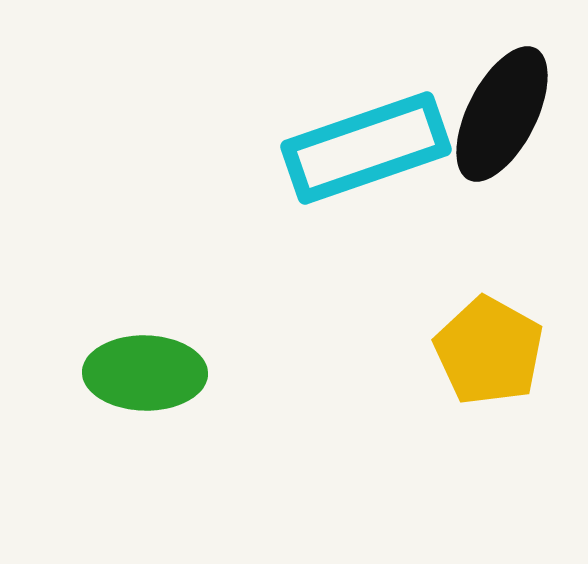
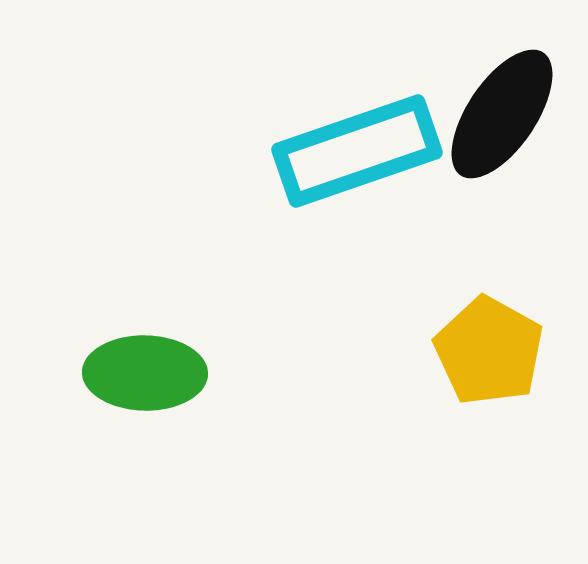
black ellipse: rotated 7 degrees clockwise
cyan rectangle: moved 9 px left, 3 px down
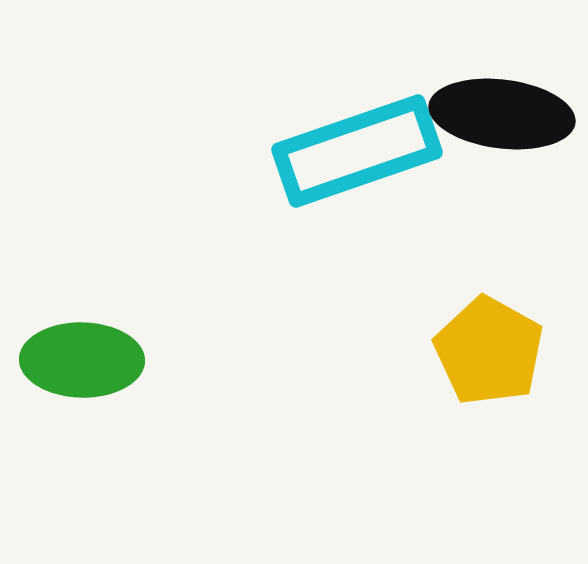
black ellipse: rotated 63 degrees clockwise
green ellipse: moved 63 px left, 13 px up
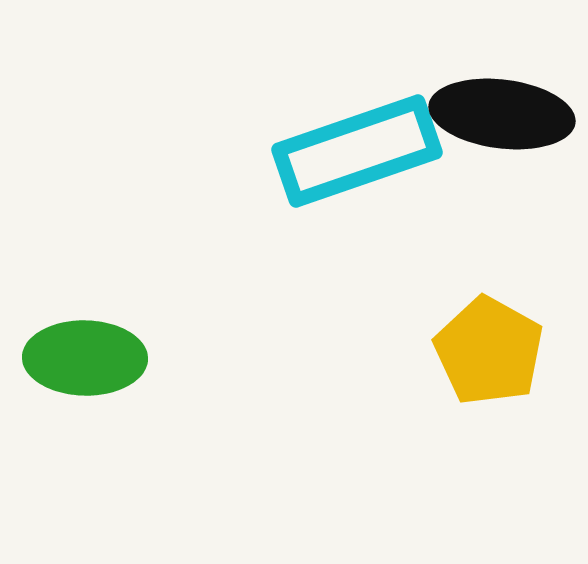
green ellipse: moved 3 px right, 2 px up
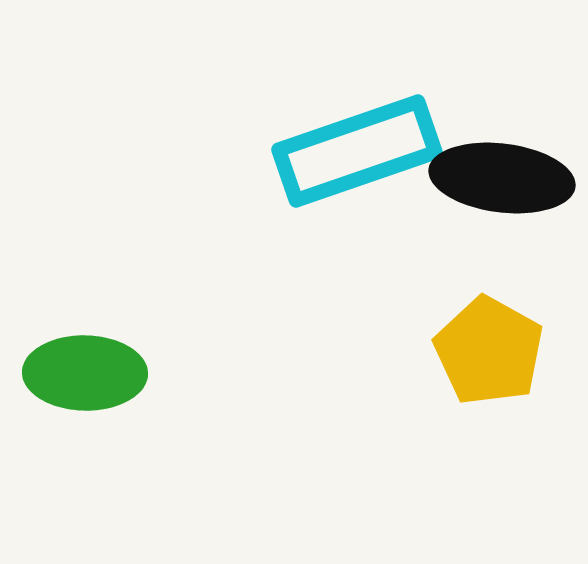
black ellipse: moved 64 px down
green ellipse: moved 15 px down
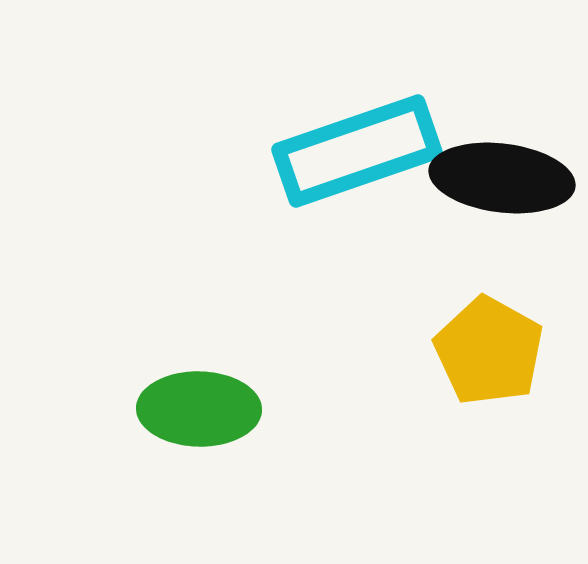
green ellipse: moved 114 px right, 36 px down
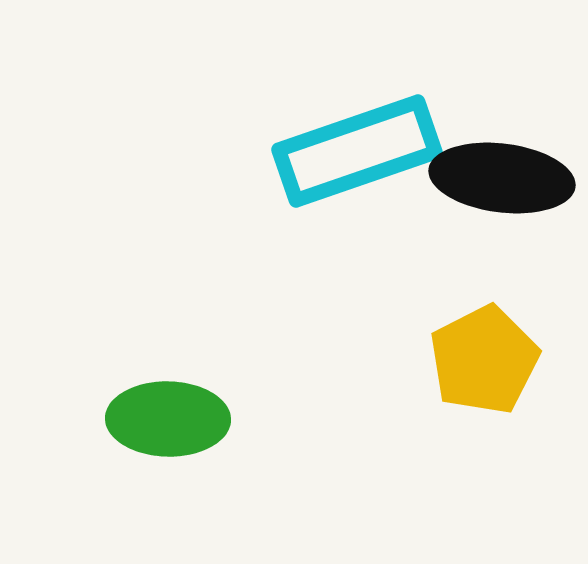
yellow pentagon: moved 5 px left, 9 px down; rotated 16 degrees clockwise
green ellipse: moved 31 px left, 10 px down
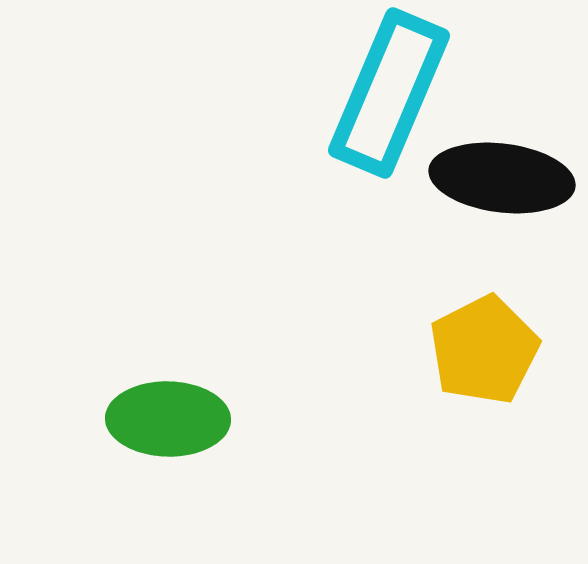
cyan rectangle: moved 32 px right, 58 px up; rotated 48 degrees counterclockwise
yellow pentagon: moved 10 px up
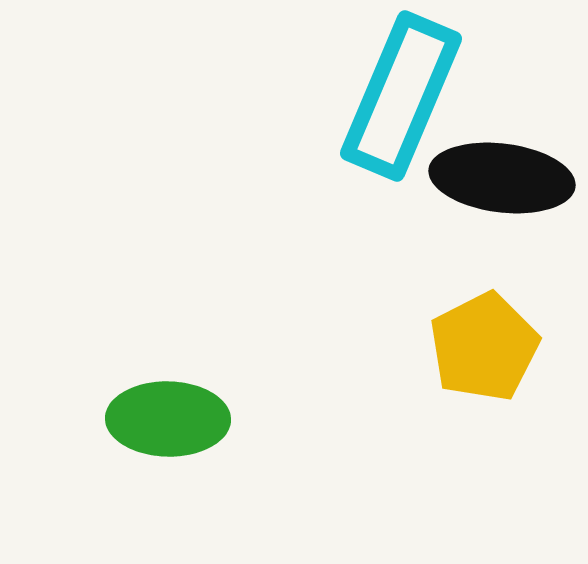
cyan rectangle: moved 12 px right, 3 px down
yellow pentagon: moved 3 px up
